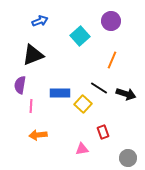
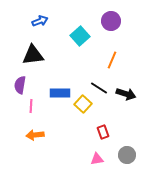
black triangle: rotated 15 degrees clockwise
orange arrow: moved 3 px left
pink triangle: moved 15 px right, 10 px down
gray circle: moved 1 px left, 3 px up
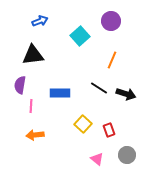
yellow square: moved 20 px down
red rectangle: moved 6 px right, 2 px up
pink triangle: rotated 48 degrees clockwise
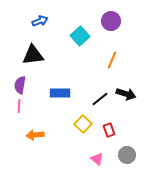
black line: moved 1 px right, 11 px down; rotated 72 degrees counterclockwise
pink line: moved 12 px left
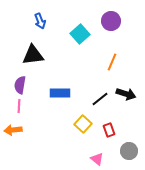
blue arrow: rotated 91 degrees clockwise
cyan square: moved 2 px up
orange line: moved 2 px down
orange arrow: moved 22 px left, 5 px up
gray circle: moved 2 px right, 4 px up
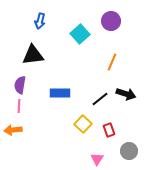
blue arrow: rotated 35 degrees clockwise
pink triangle: rotated 24 degrees clockwise
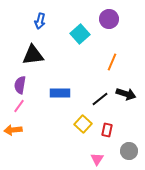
purple circle: moved 2 px left, 2 px up
pink line: rotated 32 degrees clockwise
red rectangle: moved 2 px left; rotated 32 degrees clockwise
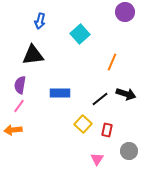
purple circle: moved 16 px right, 7 px up
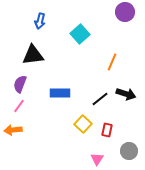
purple semicircle: moved 1 px up; rotated 12 degrees clockwise
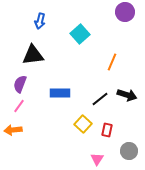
black arrow: moved 1 px right, 1 px down
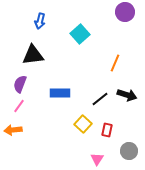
orange line: moved 3 px right, 1 px down
